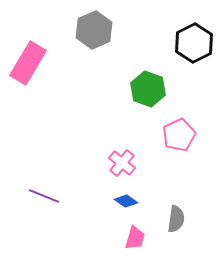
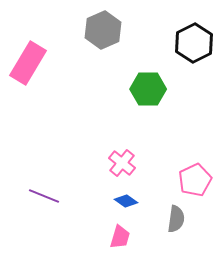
gray hexagon: moved 9 px right
green hexagon: rotated 20 degrees counterclockwise
pink pentagon: moved 16 px right, 45 px down
pink trapezoid: moved 15 px left, 1 px up
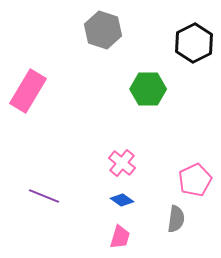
gray hexagon: rotated 18 degrees counterclockwise
pink rectangle: moved 28 px down
blue diamond: moved 4 px left, 1 px up
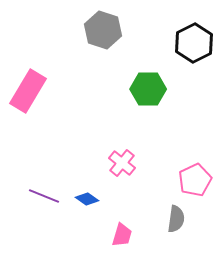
blue diamond: moved 35 px left, 1 px up
pink trapezoid: moved 2 px right, 2 px up
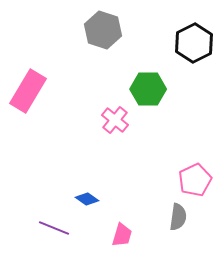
pink cross: moved 7 px left, 43 px up
purple line: moved 10 px right, 32 px down
gray semicircle: moved 2 px right, 2 px up
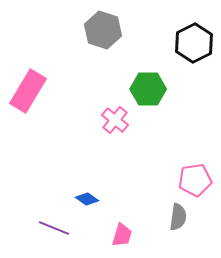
pink pentagon: rotated 16 degrees clockwise
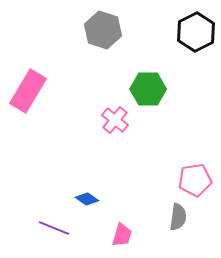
black hexagon: moved 2 px right, 11 px up
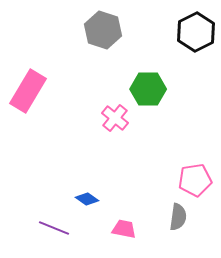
pink cross: moved 2 px up
pink trapezoid: moved 2 px right, 6 px up; rotated 95 degrees counterclockwise
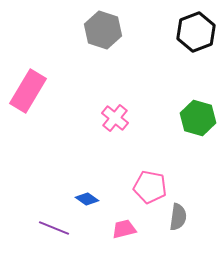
black hexagon: rotated 6 degrees clockwise
green hexagon: moved 50 px right, 29 px down; rotated 16 degrees clockwise
pink pentagon: moved 45 px left, 7 px down; rotated 20 degrees clockwise
pink trapezoid: rotated 25 degrees counterclockwise
